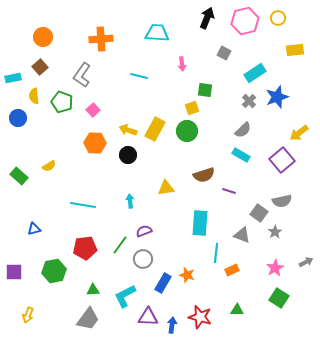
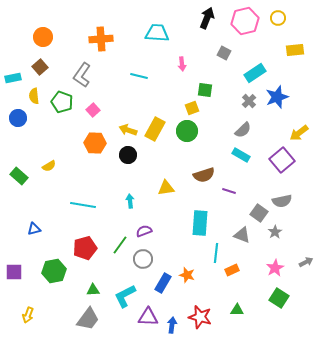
red pentagon at (85, 248): rotated 10 degrees counterclockwise
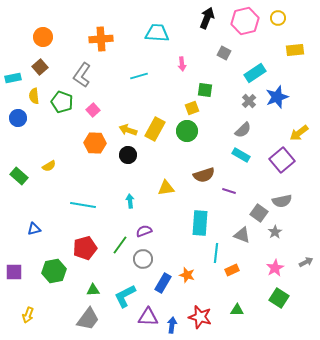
cyan line at (139, 76): rotated 30 degrees counterclockwise
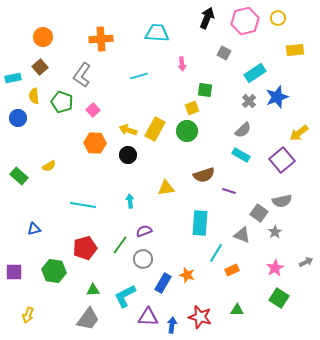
cyan line at (216, 253): rotated 24 degrees clockwise
green hexagon at (54, 271): rotated 20 degrees clockwise
